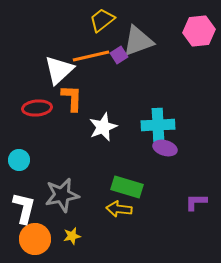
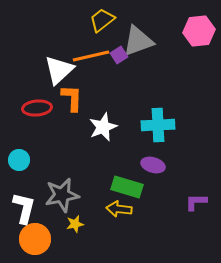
purple ellipse: moved 12 px left, 17 px down
yellow star: moved 3 px right, 12 px up
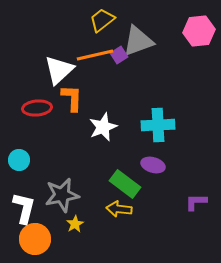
orange line: moved 4 px right, 1 px up
green rectangle: moved 2 px left, 3 px up; rotated 20 degrees clockwise
yellow star: rotated 18 degrees counterclockwise
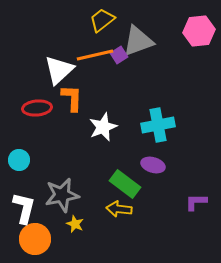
cyan cross: rotated 8 degrees counterclockwise
yellow star: rotated 18 degrees counterclockwise
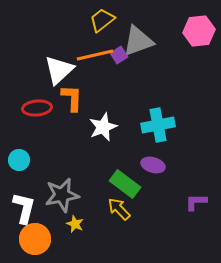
yellow arrow: rotated 40 degrees clockwise
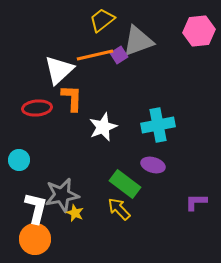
white L-shape: moved 12 px right
yellow star: moved 11 px up
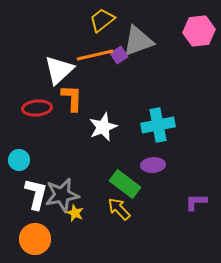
purple ellipse: rotated 20 degrees counterclockwise
white L-shape: moved 14 px up
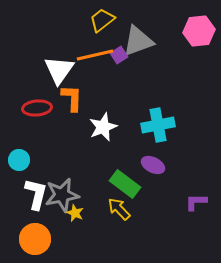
white triangle: rotated 12 degrees counterclockwise
purple ellipse: rotated 30 degrees clockwise
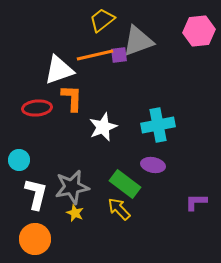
purple square: rotated 24 degrees clockwise
white triangle: rotated 36 degrees clockwise
purple ellipse: rotated 15 degrees counterclockwise
gray star: moved 10 px right, 8 px up
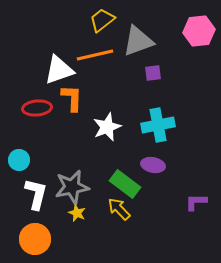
purple square: moved 34 px right, 18 px down
white star: moved 4 px right
yellow star: moved 2 px right
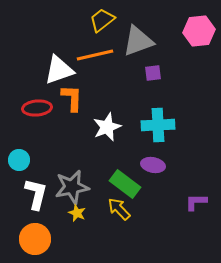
cyan cross: rotated 8 degrees clockwise
